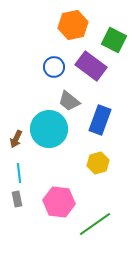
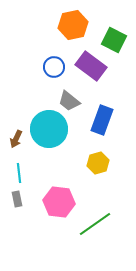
blue rectangle: moved 2 px right
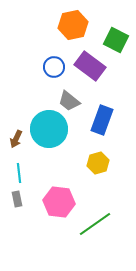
green square: moved 2 px right
purple rectangle: moved 1 px left
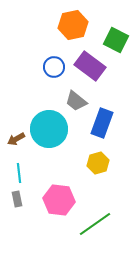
gray trapezoid: moved 7 px right
blue rectangle: moved 3 px down
brown arrow: rotated 36 degrees clockwise
pink hexagon: moved 2 px up
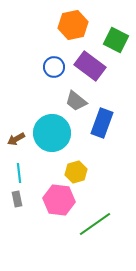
cyan circle: moved 3 px right, 4 px down
yellow hexagon: moved 22 px left, 9 px down
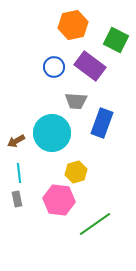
gray trapezoid: rotated 35 degrees counterclockwise
brown arrow: moved 2 px down
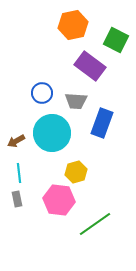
blue circle: moved 12 px left, 26 px down
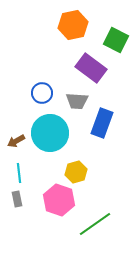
purple rectangle: moved 1 px right, 2 px down
gray trapezoid: moved 1 px right
cyan circle: moved 2 px left
pink hexagon: rotated 12 degrees clockwise
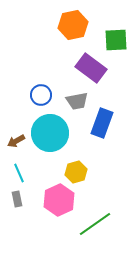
green square: rotated 30 degrees counterclockwise
blue circle: moved 1 px left, 2 px down
gray trapezoid: rotated 15 degrees counterclockwise
cyan line: rotated 18 degrees counterclockwise
pink hexagon: rotated 16 degrees clockwise
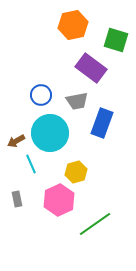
green square: rotated 20 degrees clockwise
cyan line: moved 12 px right, 9 px up
